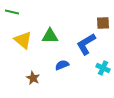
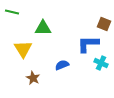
brown square: moved 1 px right, 1 px down; rotated 24 degrees clockwise
green triangle: moved 7 px left, 8 px up
yellow triangle: moved 9 px down; rotated 18 degrees clockwise
blue L-shape: moved 2 px right; rotated 30 degrees clockwise
cyan cross: moved 2 px left, 5 px up
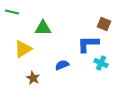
yellow triangle: rotated 30 degrees clockwise
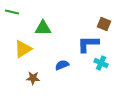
brown star: rotated 24 degrees counterclockwise
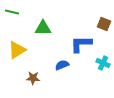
blue L-shape: moved 7 px left
yellow triangle: moved 6 px left, 1 px down
cyan cross: moved 2 px right
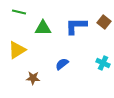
green line: moved 7 px right
brown square: moved 2 px up; rotated 16 degrees clockwise
blue L-shape: moved 5 px left, 18 px up
blue semicircle: moved 1 px up; rotated 16 degrees counterclockwise
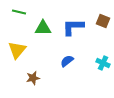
brown square: moved 1 px left, 1 px up; rotated 16 degrees counterclockwise
blue L-shape: moved 3 px left, 1 px down
yellow triangle: rotated 18 degrees counterclockwise
blue semicircle: moved 5 px right, 3 px up
brown star: rotated 16 degrees counterclockwise
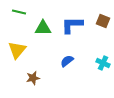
blue L-shape: moved 1 px left, 2 px up
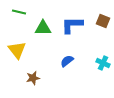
yellow triangle: rotated 18 degrees counterclockwise
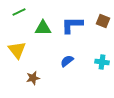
green line: rotated 40 degrees counterclockwise
cyan cross: moved 1 px left, 1 px up; rotated 16 degrees counterclockwise
